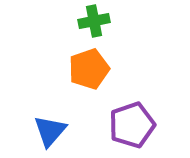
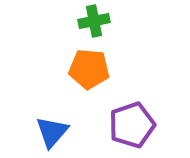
orange pentagon: rotated 24 degrees clockwise
blue triangle: moved 2 px right, 1 px down
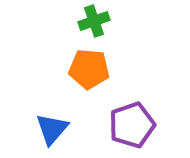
green cross: rotated 8 degrees counterclockwise
blue triangle: moved 3 px up
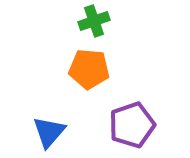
blue triangle: moved 3 px left, 3 px down
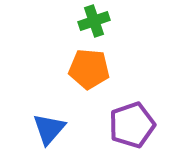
blue triangle: moved 3 px up
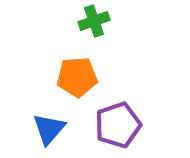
orange pentagon: moved 12 px left, 8 px down; rotated 9 degrees counterclockwise
purple pentagon: moved 14 px left
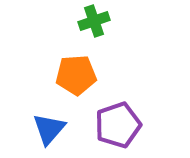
orange pentagon: moved 1 px left, 2 px up
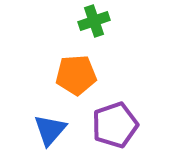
purple pentagon: moved 3 px left
blue triangle: moved 1 px right, 1 px down
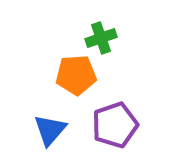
green cross: moved 7 px right, 17 px down
